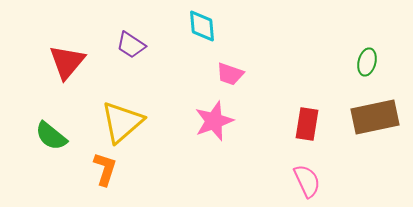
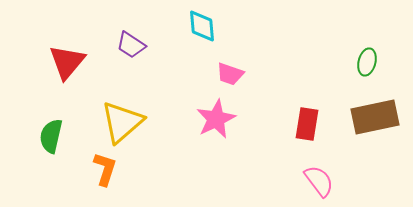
pink star: moved 2 px right, 2 px up; rotated 6 degrees counterclockwise
green semicircle: rotated 64 degrees clockwise
pink semicircle: moved 12 px right; rotated 12 degrees counterclockwise
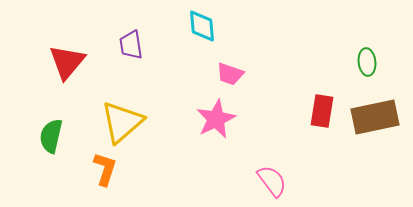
purple trapezoid: rotated 48 degrees clockwise
green ellipse: rotated 20 degrees counterclockwise
red rectangle: moved 15 px right, 13 px up
pink semicircle: moved 47 px left
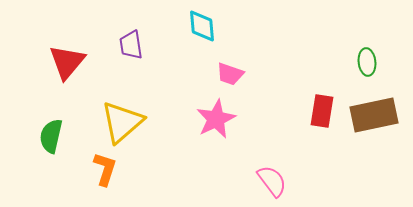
brown rectangle: moved 1 px left, 2 px up
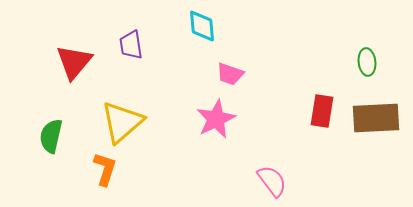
red triangle: moved 7 px right
brown rectangle: moved 2 px right, 3 px down; rotated 9 degrees clockwise
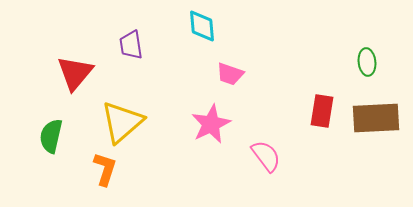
red triangle: moved 1 px right, 11 px down
pink star: moved 5 px left, 5 px down
pink semicircle: moved 6 px left, 25 px up
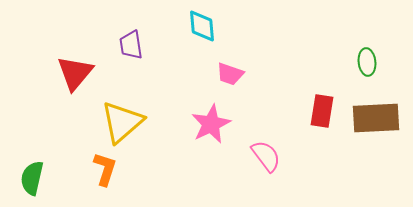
green semicircle: moved 19 px left, 42 px down
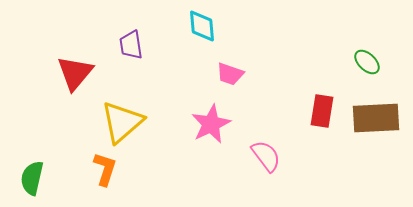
green ellipse: rotated 40 degrees counterclockwise
